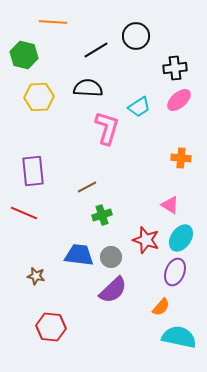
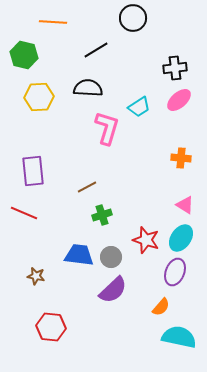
black circle: moved 3 px left, 18 px up
pink triangle: moved 15 px right
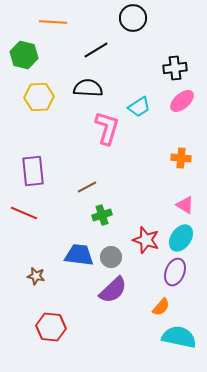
pink ellipse: moved 3 px right, 1 px down
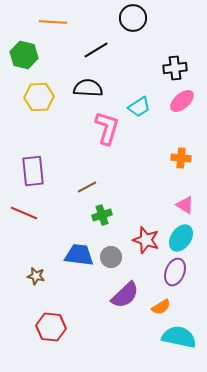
purple semicircle: moved 12 px right, 5 px down
orange semicircle: rotated 18 degrees clockwise
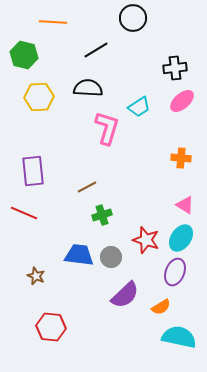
brown star: rotated 12 degrees clockwise
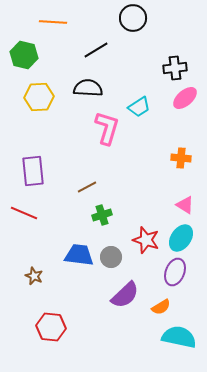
pink ellipse: moved 3 px right, 3 px up
brown star: moved 2 px left
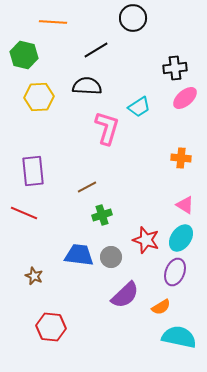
black semicircle: moved 1 px left, 2 px up
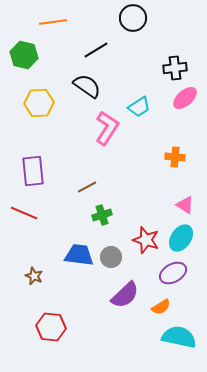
orange line: rotated 12 degrees counterclockwise
black semicircle: rotated 32 degrees clockwise
yellow hexagon: moved 6 px down
pink L-shape: rotated 16 degrees clockwise
orange cross: moved 6 px left, 1 px up
purple ellipse: moved 2 px left, 1 px down; rotated 40 degrees clockwise
